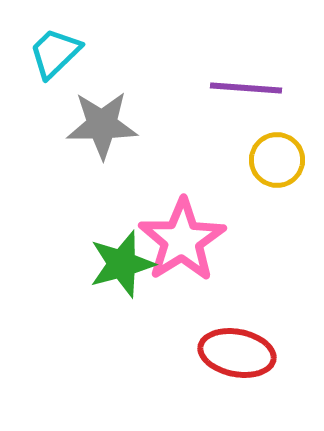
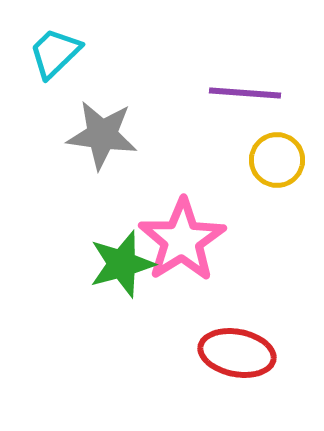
purple line: moved 1 px left, 5 px down
gray star: moved 10 px down; rotated 8 degrees clockwise
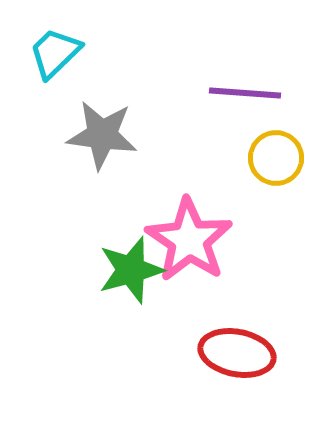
yellow circle: moved 1 px left, 2 px up
pink star: moved 7 px right; rotated 6 degrees counterclockwise
green star: moved 9 px right, 6 px down
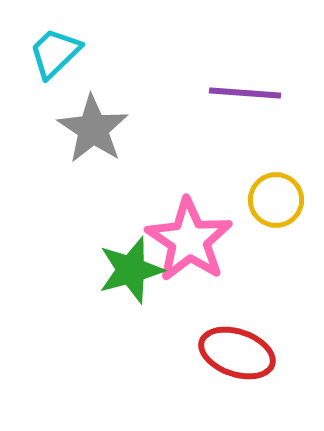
gray star: moved 9 px left, 6 px up; rotated 26 degrees clockwise
yellow circle: moved 42 px down
red ellipse: rotated 8 degrees clockwise
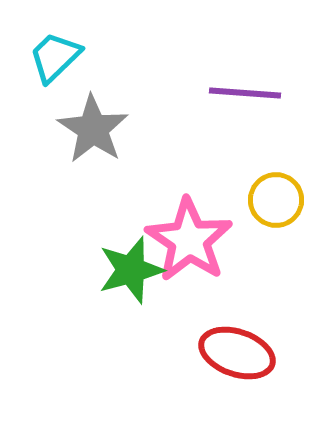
cyan trapezoid: moved 4 px down
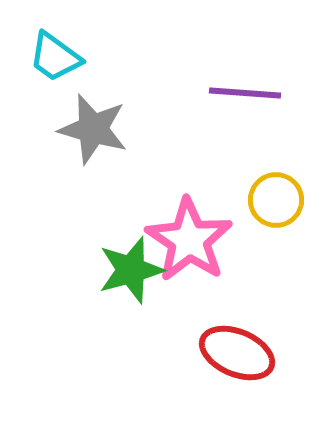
cyan trapezoid: rotated 100 degrees counterclockwise
gray star: rotated 18 degrees counterclockwise
red ellipse: rotated 4 degrees clockwise
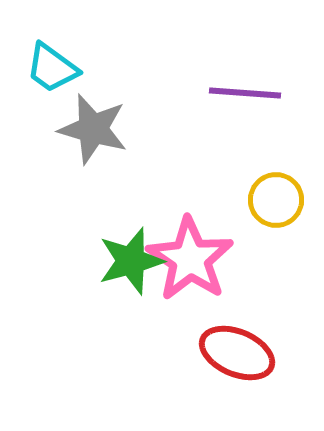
cyan trapezoid: moved 3 px left, 11 px down
pink star: moved 1 px right, 19 px down
green star: moved 9 px up
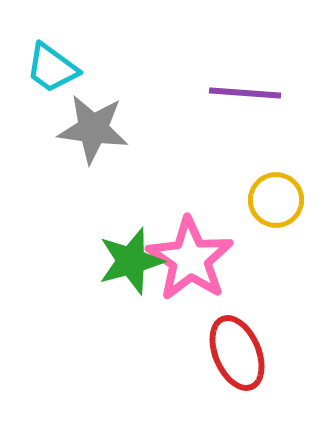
gray star: rotated 8 degrees counterclockwise
red ellipse: rotated 44 degrees clockwise
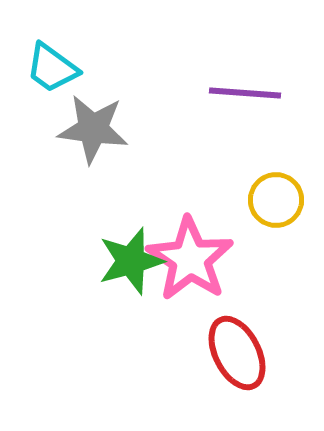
red ellipse: rotated 4 degrees counterclockwise
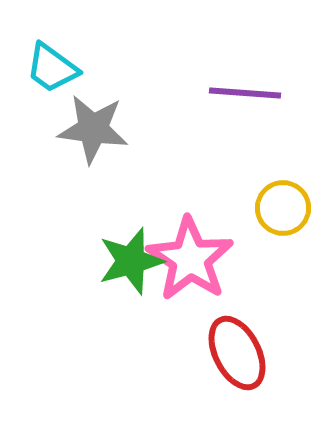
yellow circle: moved 7 px right, 8 px down
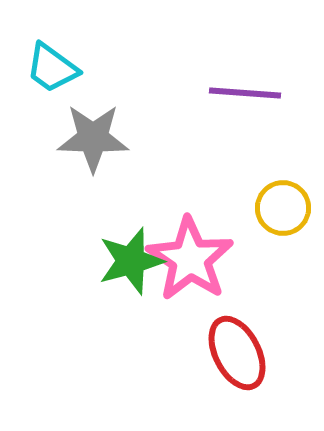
gray star: moved 9 px down; rotated 6 degrees counterclockwise
